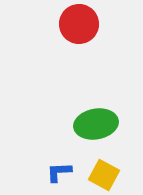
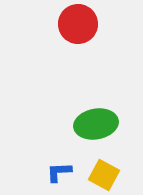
red circle: moved 1 px left
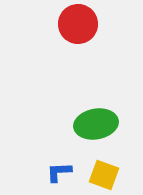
yellow square: rotated 8 degrees counterclockwise
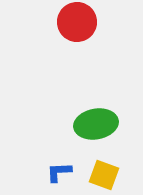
red circle: moved 1 px left, 2 px up
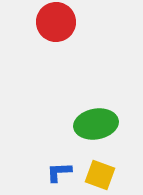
red circle: moved 21 px left
yellow square: moved 4 px left
